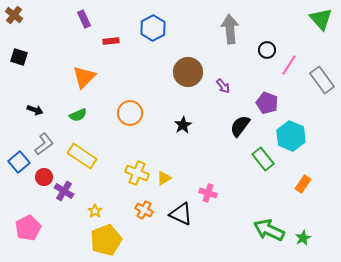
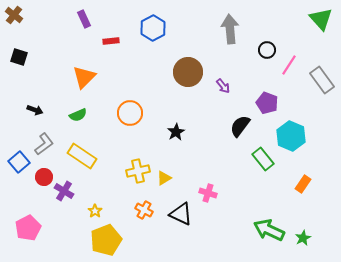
black star: moved 7 px left, 7 px down
yellow cross: moved 1 px right, 2 px up; rotated 35 degrees counterclockwise
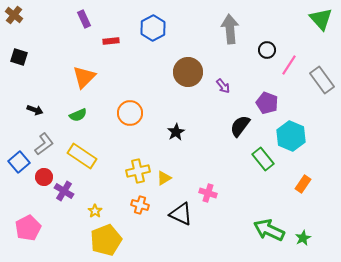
orange cross: moved 4 px left, 5 px up; rotated 12 degrees counterclockwise
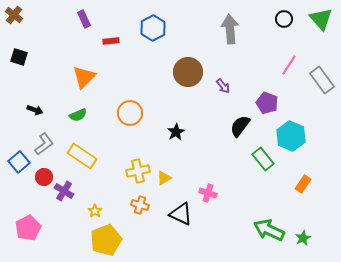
black circle: moved 17 px right, 31 px up
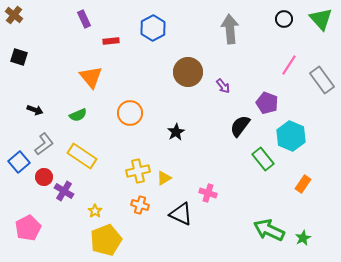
orange triangle: moved 7 px right; rotated 25 degrees counterclockwise
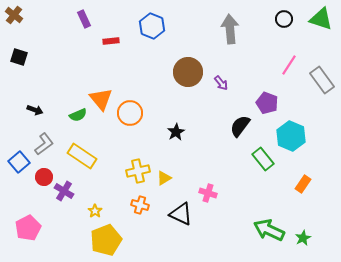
green triangle: rotated 30 degrees counterclockwise
blue hexagon: moved 1 px left, 2 px up; rotated 10 degrees counterclockwise
orange triangle: moved 10 px right, 22 px down
purple arrow: moved 2 px left, 3 px up
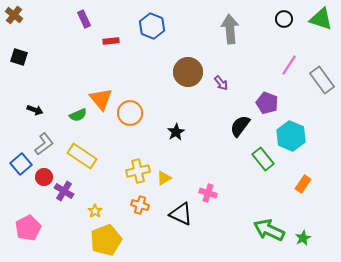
blue square: moved 2 px right, 2 px down
